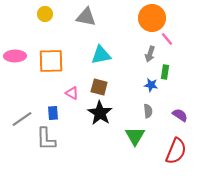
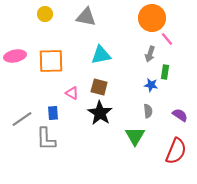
pink ellipse: rotated 10 degrees counterclockwise
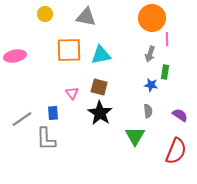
pink line: rotated 40 degrees clockwise
orange square: moved 18 px right, 11 px up
pink triangle: rotated 24 degrees clockwise
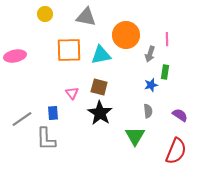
orange circle: moved 26 px left, 17 px down
blue star: rotated 24 degrees counterclockwise
